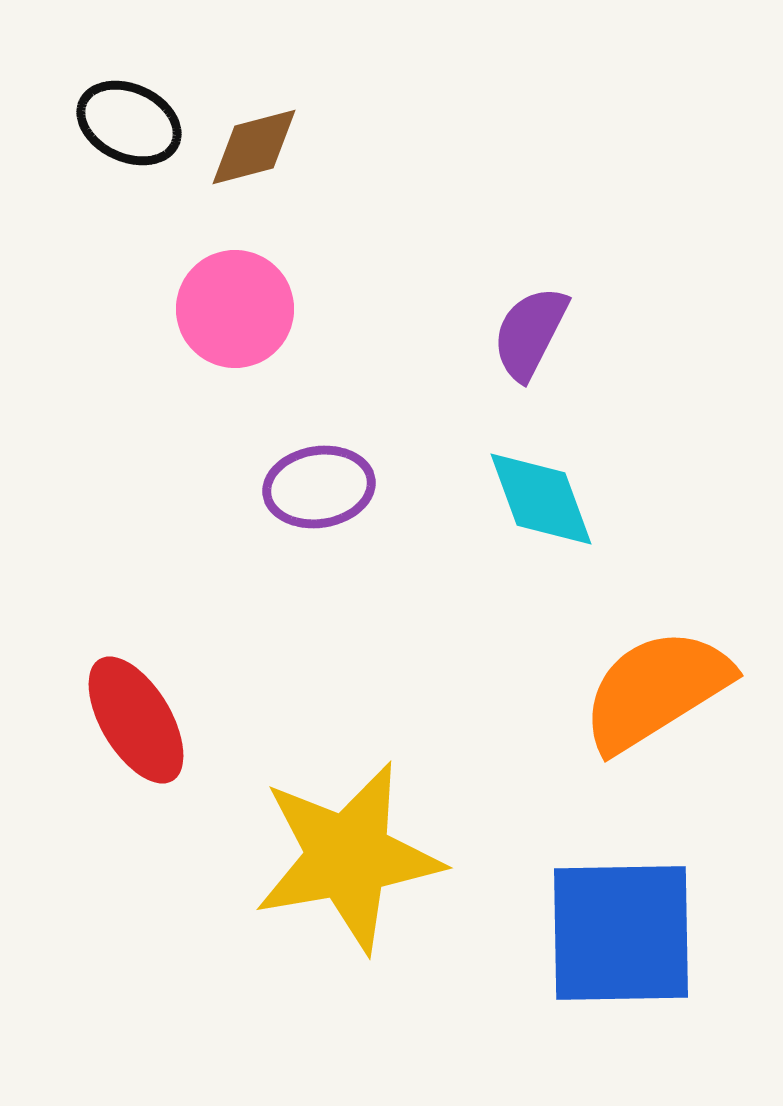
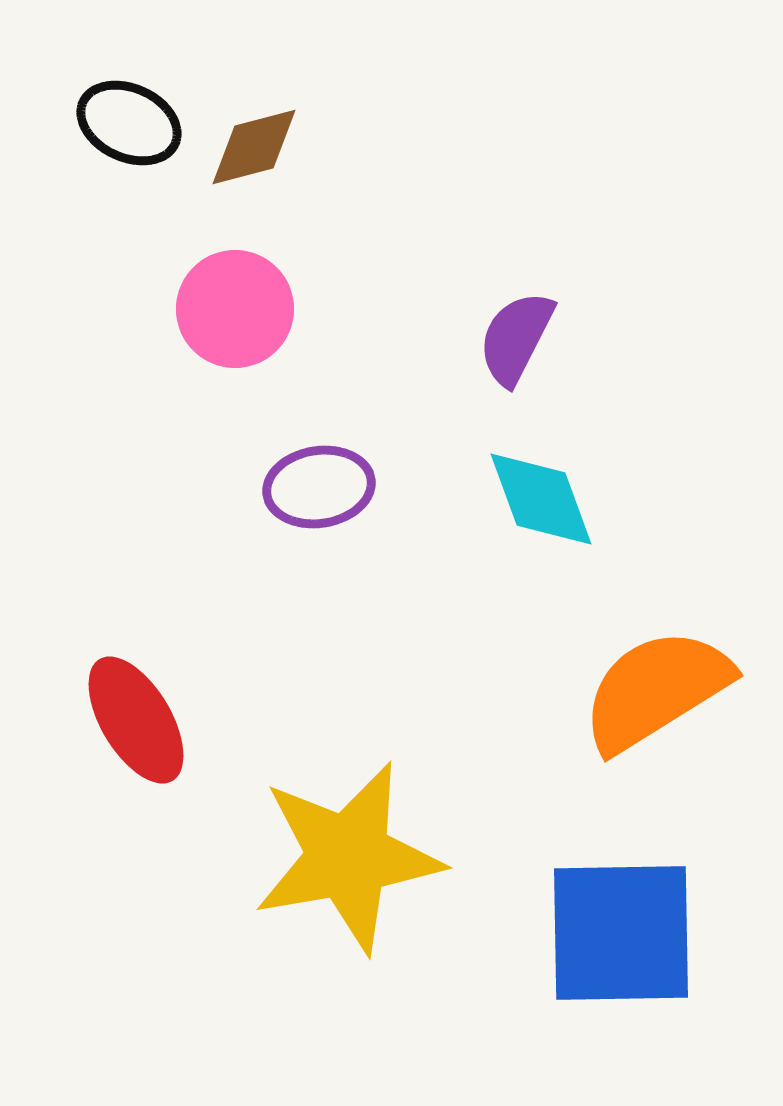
purple semicircle: moved 14 px left, 5 px down
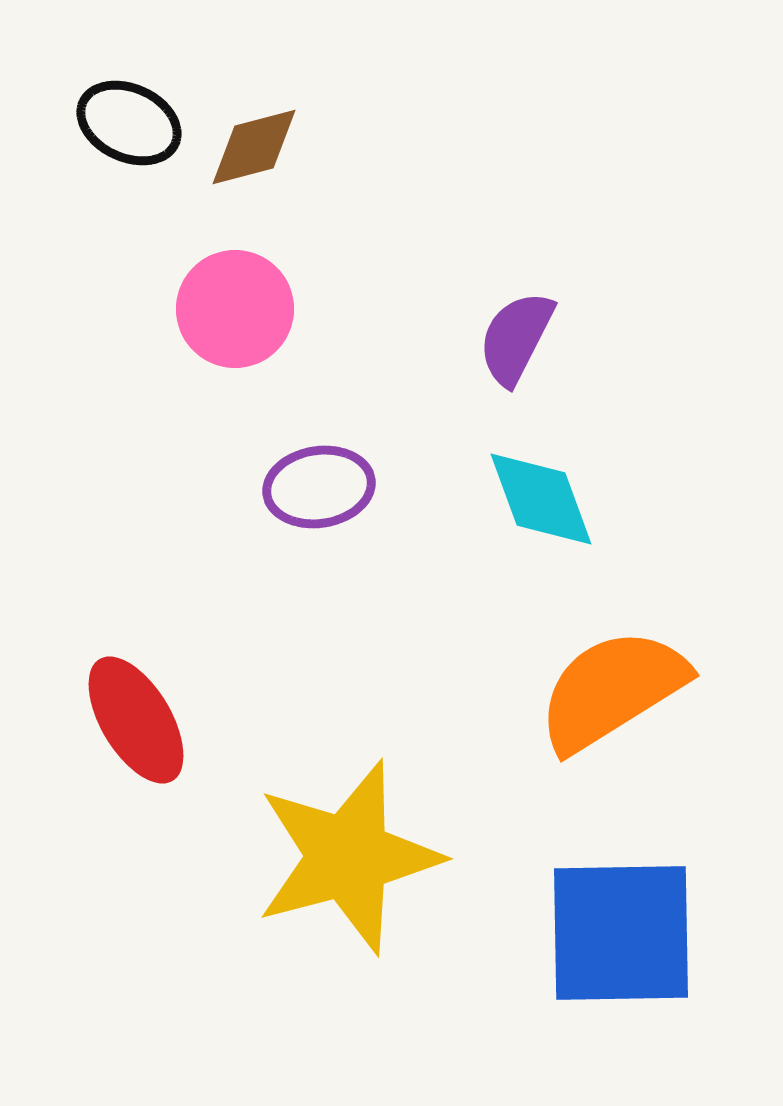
orange semicircle: moved 44 px left
yellow star: rotated 5 degrees counterclockwise
